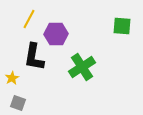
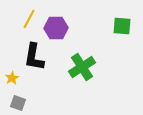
purple hexagon: moved 6 px up
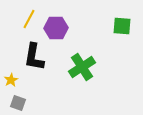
yellow star: moved 1 px left, 2 px down
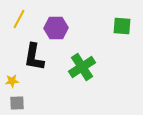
yellow line: moved 10 px left
yellow star: moved 1 px right, 1 px down; rotated 24 degrees clockwise
gray square: moved 1 px left; rotated 21 degrees counterclockwise
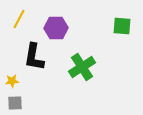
gray square: moved 2 px left
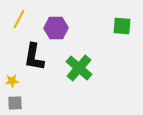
green cross: moved 3 px left, 1 px down; rotated 16 degrees counterclockwise
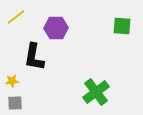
yellow line: moved 3 px left, 2 px up; rotated 24 degrees clockwise
green cross: moved 17 px right, 24 px down; rotated 12 degrees clockwise
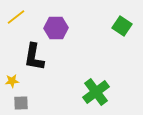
green square: rotated 30 degrees clockwise
gray square: moved 6 px right
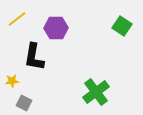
yellow line: moved 1 px right, 2 px down
gray square: moved 3 px right; rotated 28 degrees clockwise
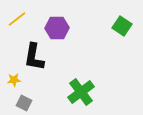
purple hexagon: moved 1 px right
yellow star: moved 2 px right, 1 px up
green cross: moved 15 px left
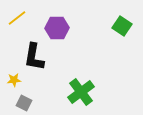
yellow line: moved 1 px up
